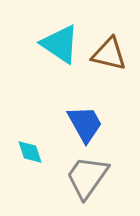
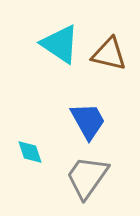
blue trapezoid: moved 3 px right, 3 px up
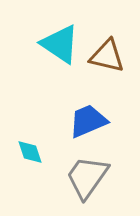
brown triangle: moved 2 px left, 2 px down
blue trapezoid: rotated 84 degrees counterclockwise
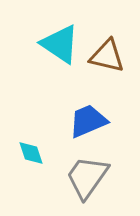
cyan diamond: moved 1 px right, 1 px down
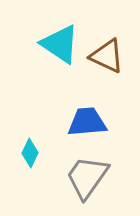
brown triangle: rotated 12 degrees clockwise
blue trapezoid: moved 1 px left, 1 px down; rotated 18 degrees clockwise
cyan diamond: moved 1 px left; rotated 44 degrees clockwise
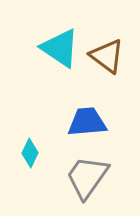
cyan triangle: moved 4 px down
brown triangle: rotated 12 degrees clockwise
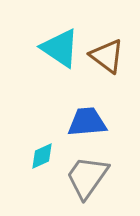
cyan diamond: moved 12 px right, 3 px down; rotated 40 degrees clockwise
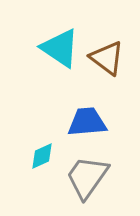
brown triangle: moved 2 px down
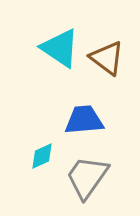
blue trapezoid: moved 3 px left, 2 px up
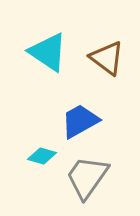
cyan triangle: moved 12 px left, 4 px down
blue trapezoid: moved 4 px left, 1 px down; rotated 24 degrees counterclockwise
cyan diamond: rotated 40 degrees clockwise
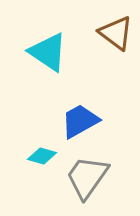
brown triangle: moved 9 px right, 25 px up
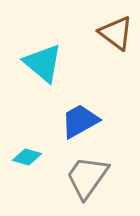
cyan triangle: moved 5 px left, 11 px down; rotated 6 degrees clockwise
cyan diamond: moved 15 px left, 1 px down
